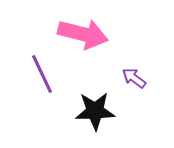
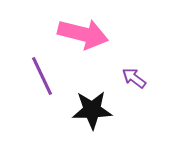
purple line: moved 2 px down
black star: moved 3 px left, 1 px up
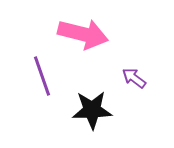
purple line: rotated 6 degrees clockwise
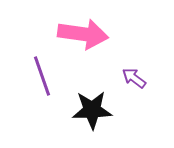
pink arrow: rotated 6 degrees counterclockwise
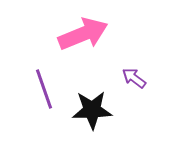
pink arrow: rotated 30 degrees counterclockwise
purple line: moved 2 px right, 13 px down
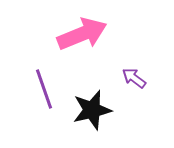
pink arrow: moved 1 px left
black star: rotated 12 degrees counterclockwise
